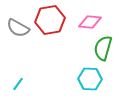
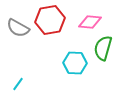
cyan hexagon: moved 15 px left, 16 px up
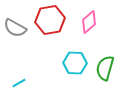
pink diamond: moved 1 px left; rotated 45 degrees counterclockwise
gray semicircle: moved 3 px left
green semicircle: moved 2 px right, 20 px down
cyan line: moved 1 px right, 1 px up; rotated 24 degrees clockwise
